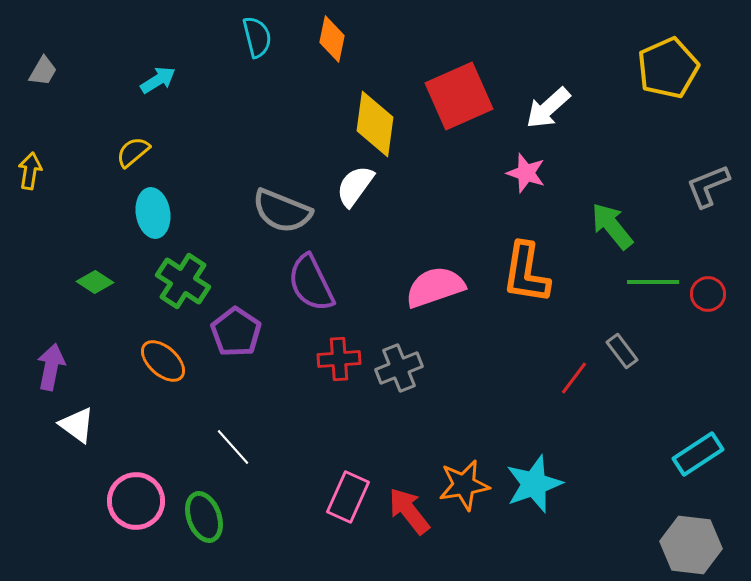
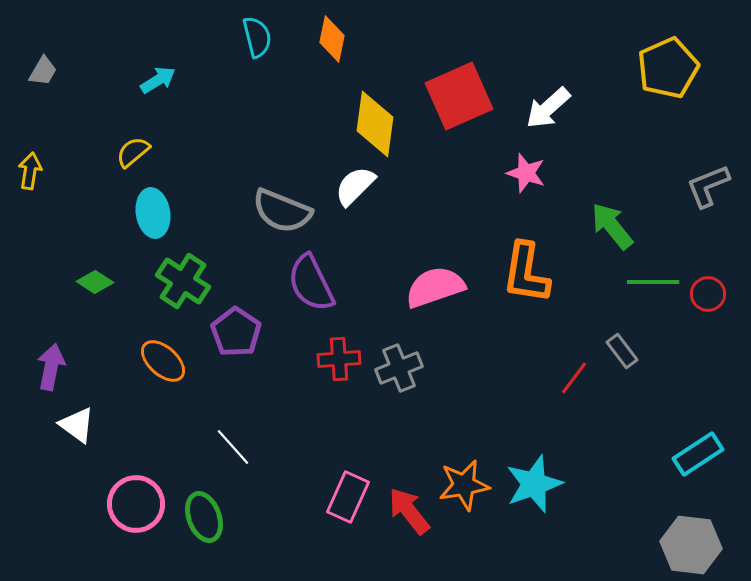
white semicircle: rotated 9 degrees clockwise
pink circle: moved 3 px down
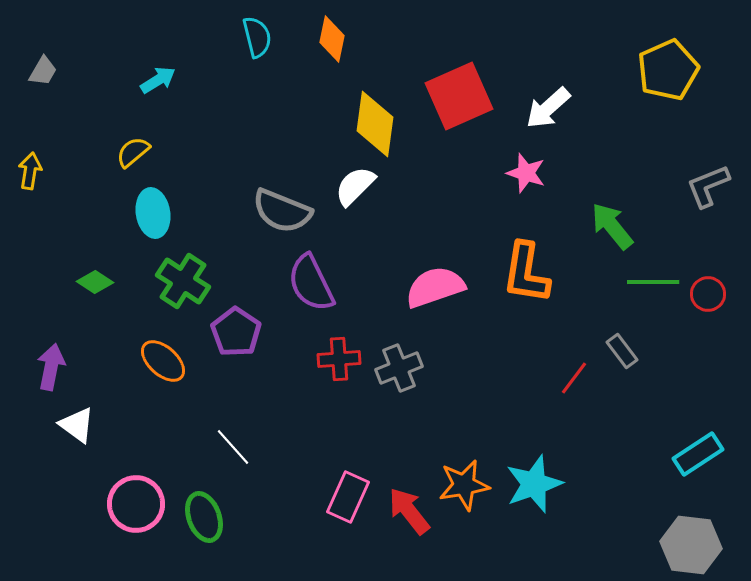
yellow pentagon: moved 2 px down
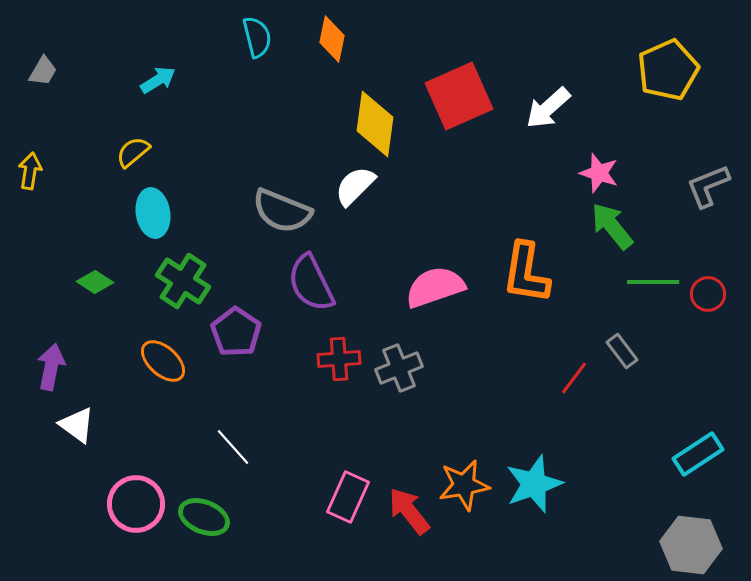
pink star: moved 73 px right
green ellipse: rotated 48 degrees counterclockwise
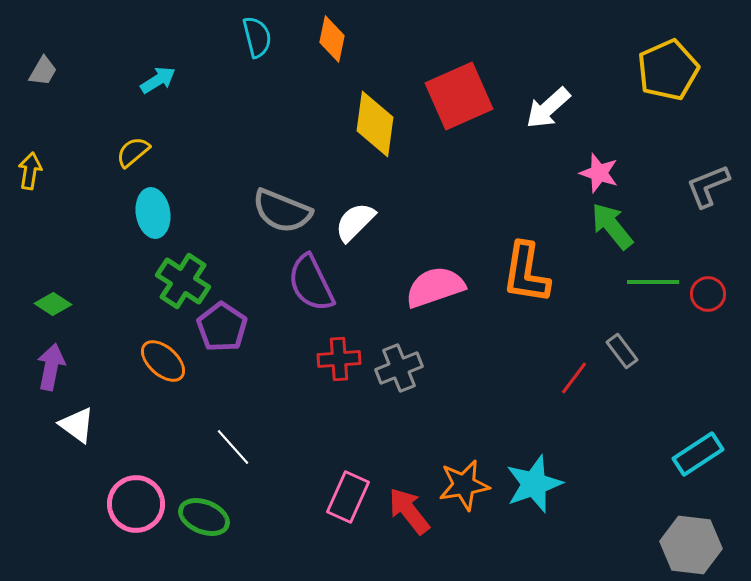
white semicircle: moved 36 px down
green diamond: moved 42 px left, 22 px down
purple pentagon: moved 14 px left, 5 px up
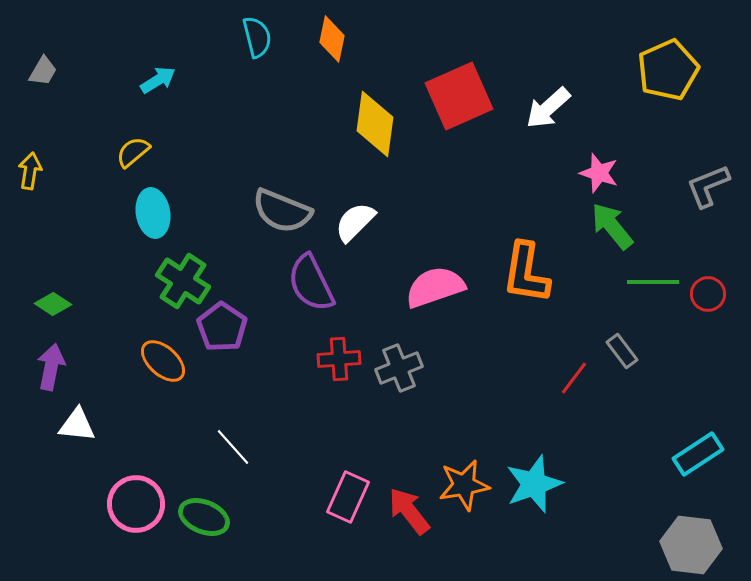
white triangle: rotated 30 degrees counterclockwise
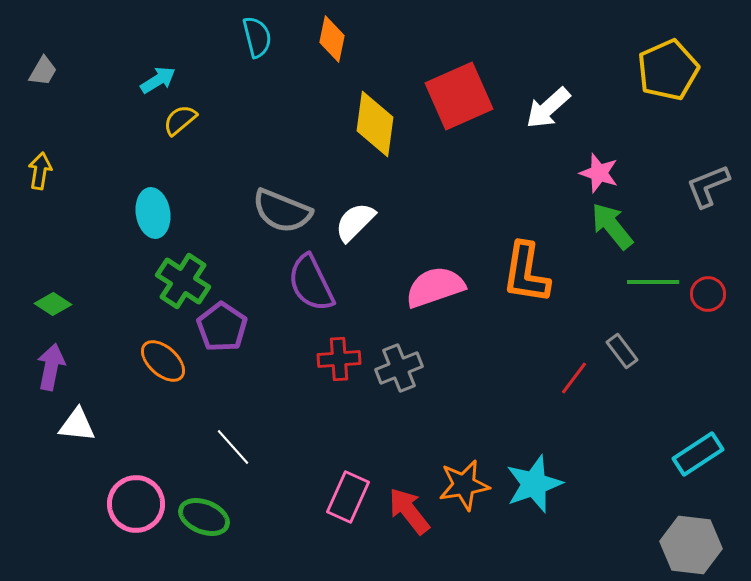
yellow semicircle: moved 47 px right, 32 px up
yellow arrow: moved 10 px right
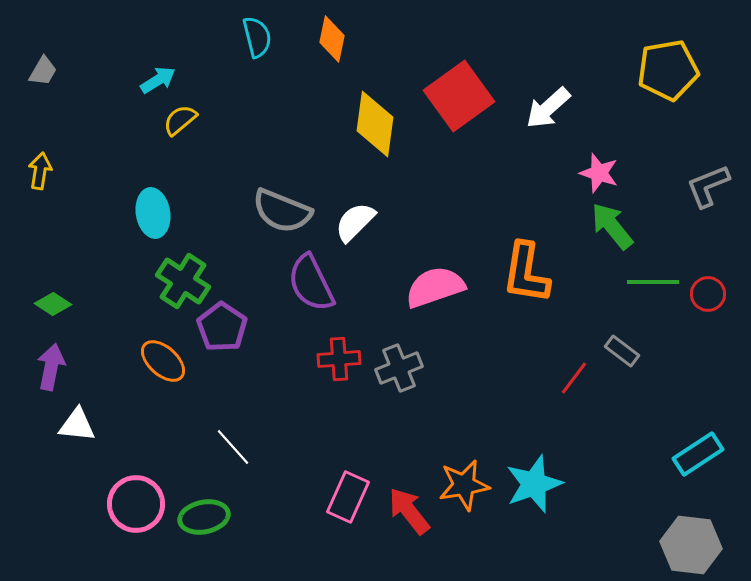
yellow pentagon: rotated 14 degrees clockwise
red square: rotated 12 degrees counterclockwise
gray rectangle: rotated 16 degrees counterclockwise
green ellipse: rotated 33 degrees counterclockwise
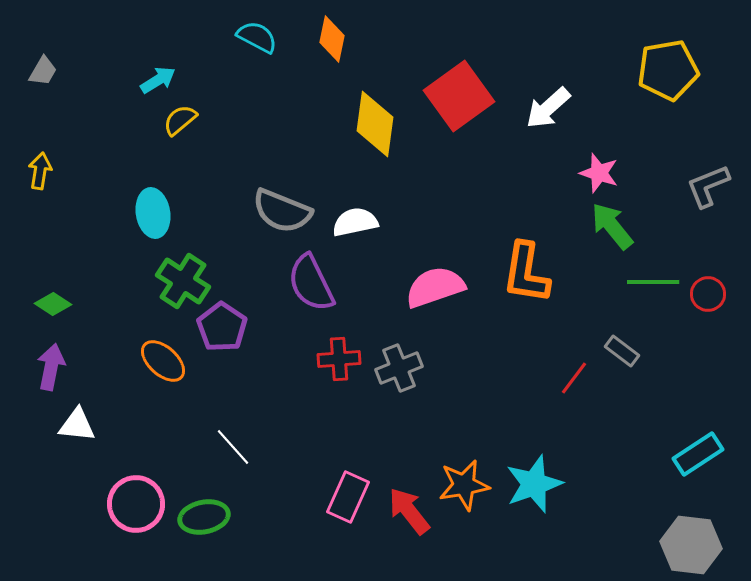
cyan semicircle: rotated 48 degrees counterclockwise
white semicircle: rotated 33 degrees clockwise
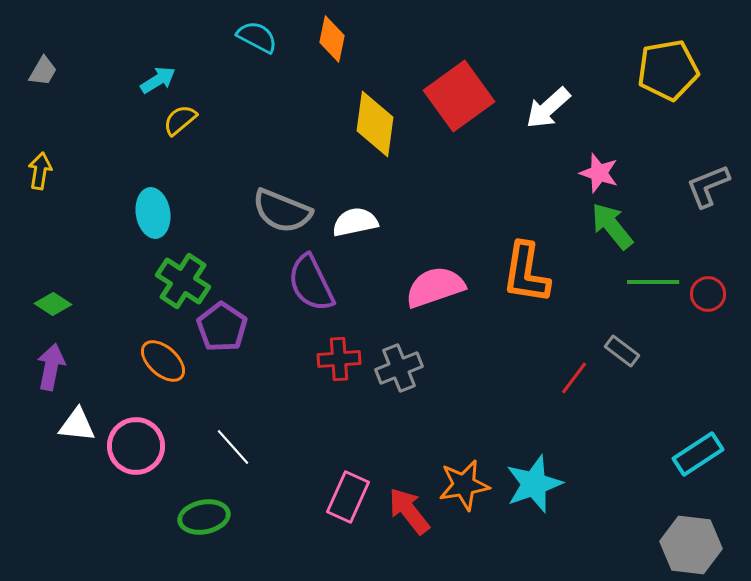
pink circle: moved 58 px up
